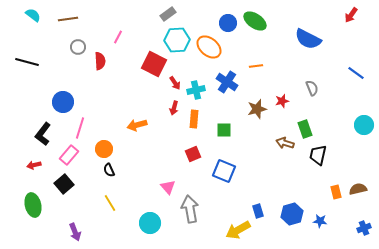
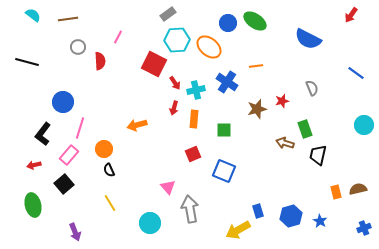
blue hexagon at (292, 214): moved 1 px left, 2 px down
blue star at (320, 221): rotated 24 degrees clockwise
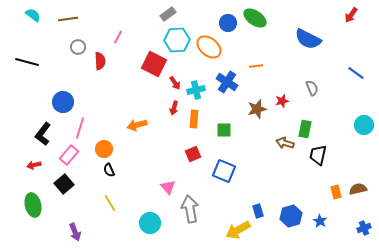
green ellipse at (255, 21): moved 3 px up
green rectangle at (305, 129): rotated 30 degrees clockwise
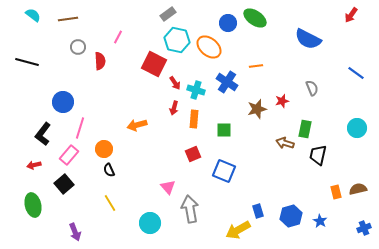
cyan hexagon at (177, 40): rotated 15 degrees clockwise
cyan cross at (196, 90): rotated 30 degrees clockwise
cyan circle at (364, 125): moved 7 px left, 3 px down
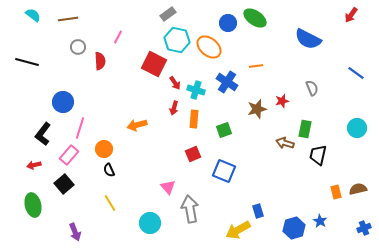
green square at (224, 130): rotated 21 degrees counterclockwise
blue hexagon at (291, 216): moved 3 px right, 12 px down
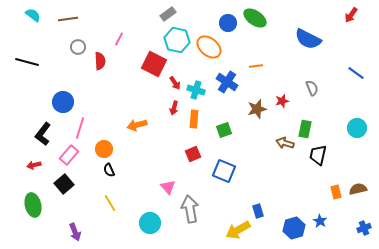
pink line at (118, 37): moved 1 px right, 2 px down
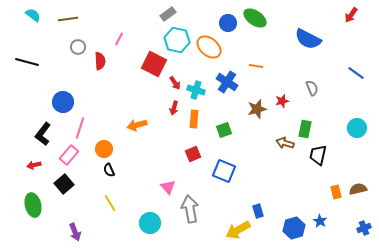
orange line at (256, 66): rotated 16 degrees clockwise
